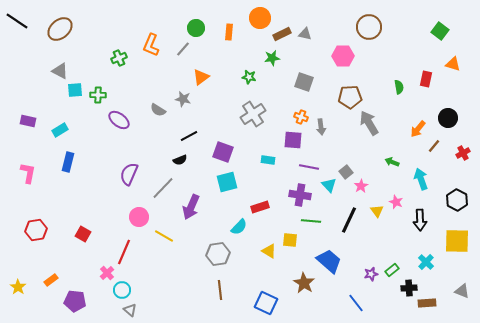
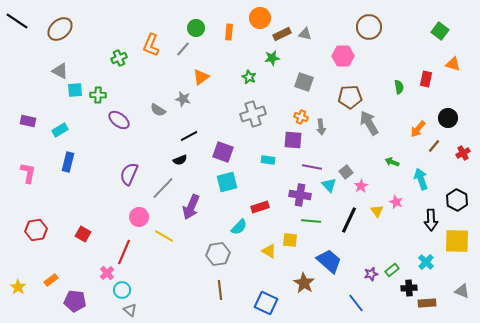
green star at (249, 77): rotated 16 degrees clockwise
gray cross at (253, 114): rotated 15 degrees clockwise
purple line at (309, 167): moved 3 px right
black arrow at (420, 220): moved 11 px right
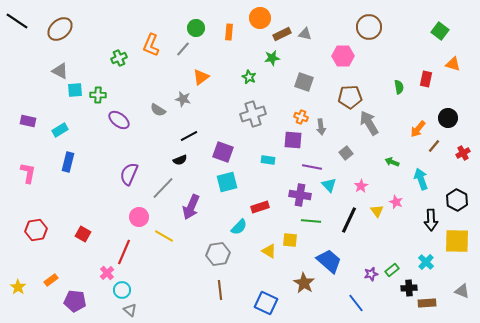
gray square at (346, 172): moved 19 px up
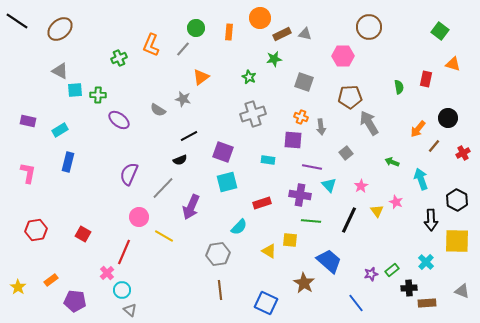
green star at (272, 58): moved 2 px right, 1 px down
red rectangle at (260, 207): moved 2 px right, 4 px up
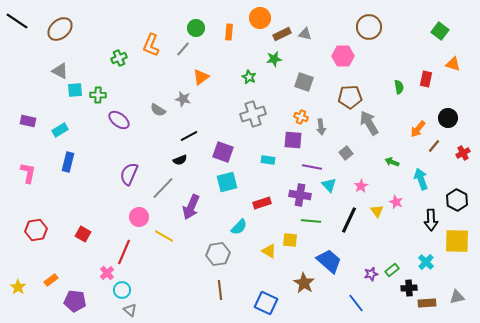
gray triangle at (462, 291): moved 5 px left, 6 px down; rotated 35 degrees counterclockwise
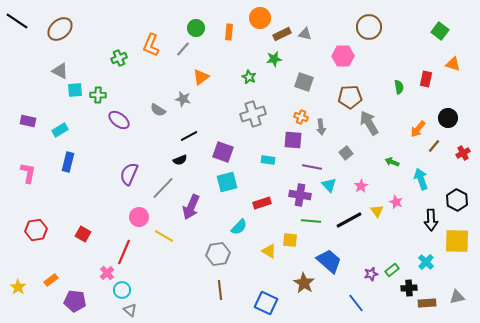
black line at (349, 220): rotated 36 degrees clockwise
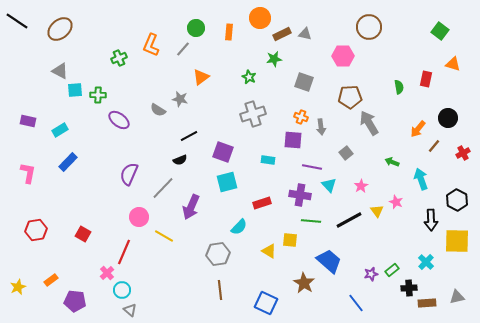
gray star at (183, 99): moved 3 px left
blue rectangle at (68, 162): rotated 30 degrees clockwise
yellow star at (18, 287): rotated 14 degrees clockwise
